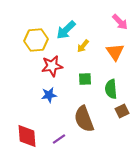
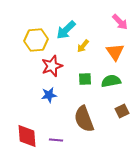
red star: rotated 10 degrees counterclockwise
green semicircle: moved 8 px up; rotated 84 degrees clockwise
purple line: moved 3 px left, 1 px down; rotated 40 degrees clockwise
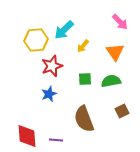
cyan arrow: moved 2 px left
blue star: moved 1 px up; rotated 14 degrees counterclockwise
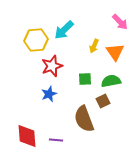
yellow arrow: moved 11 px right; rotated 16 degrees counterclockwise
brown square: moved 19 px left, 10 px up
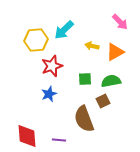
yellow arrow: moved 2 px left; rotated 80 degrees clockwise
orange triangle: rotated 36 degrees clockwise
purple line: moved 3 px right
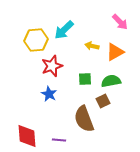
blue star: rotated 21 degrees counterclockwise
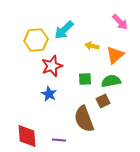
orange triangle: moved 3 px down; rotated 12 degrees counterclockwise
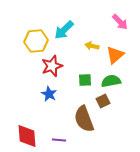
yellow hexagon: moved 1 px down
green square: moved 1 px down
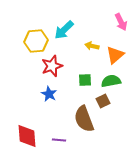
pink arrow: moved 1 px right; rotated 18 degrees clockwise
